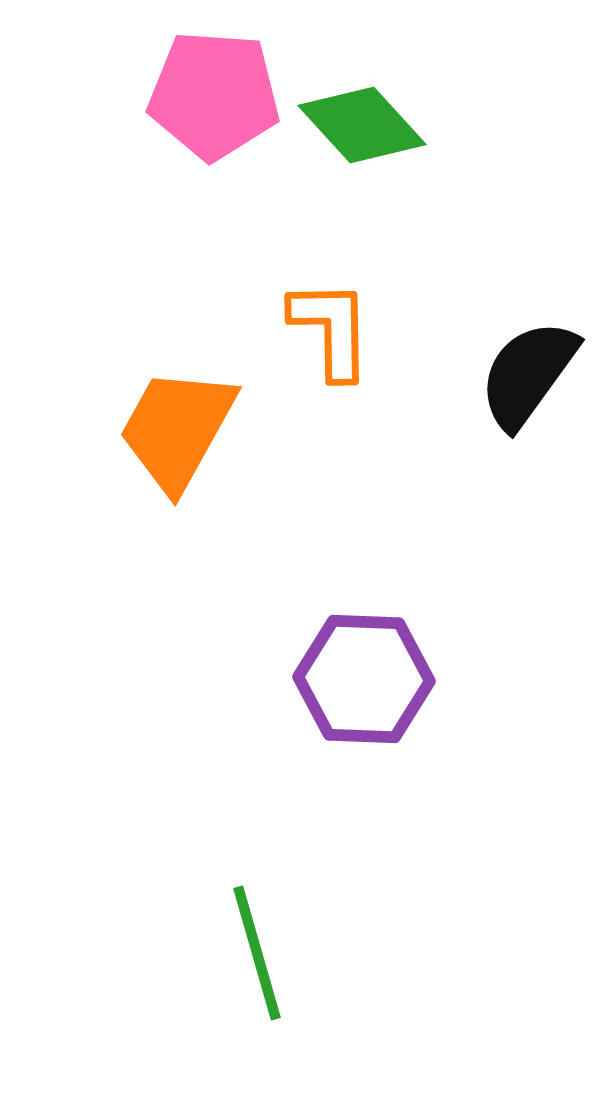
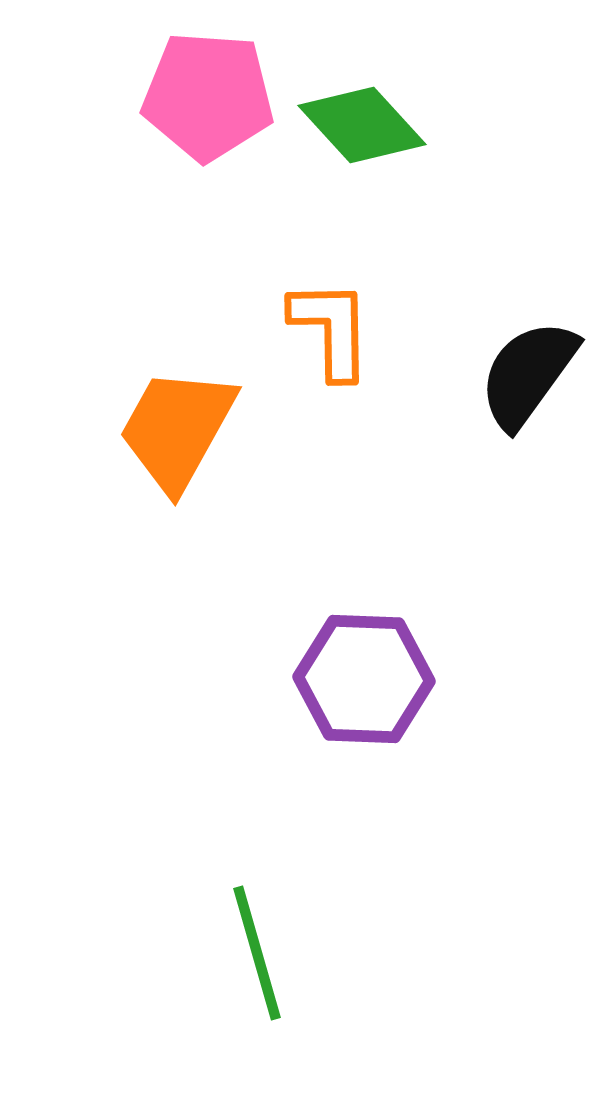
pink pentagon: moved 6 px left, 1 px down
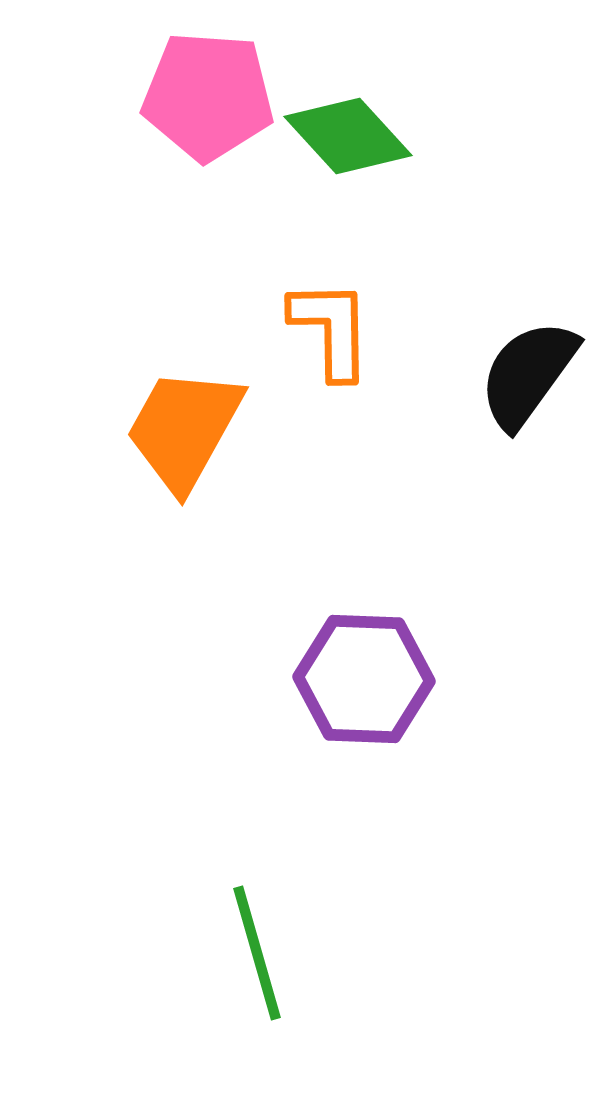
green diamond: moved 14 px left, 11 px down
orange trapezoid: moved 7 px right
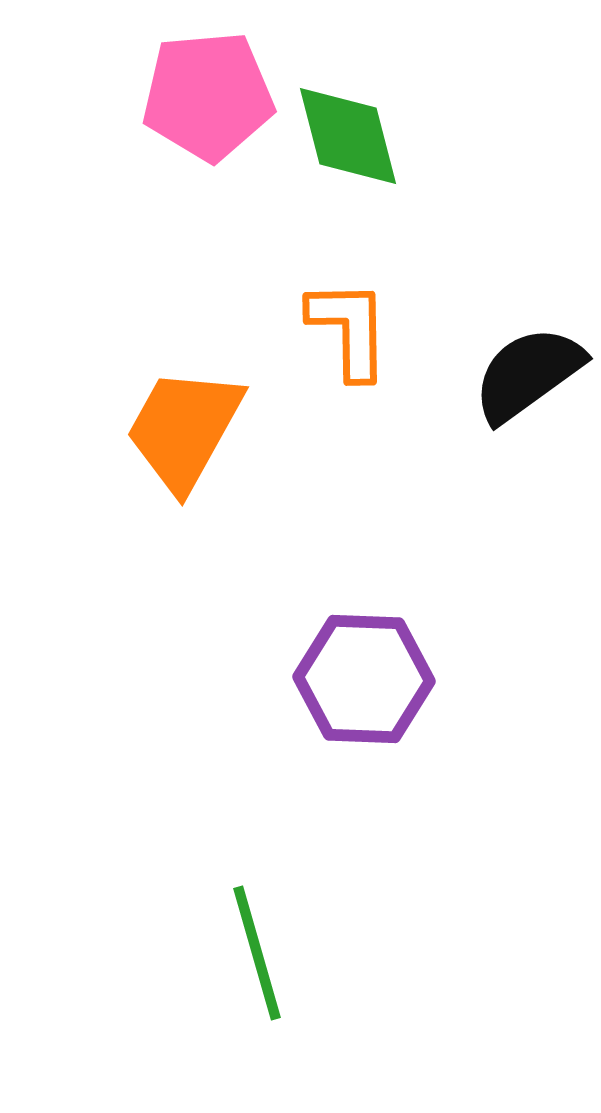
pink pentagon: rotated 9 degrees counterclockwise
green diamond: rotated 28 degrees clockwise
orange L-shape: moved 18 px right
black semicircle: rotated 18 degrees clockwise
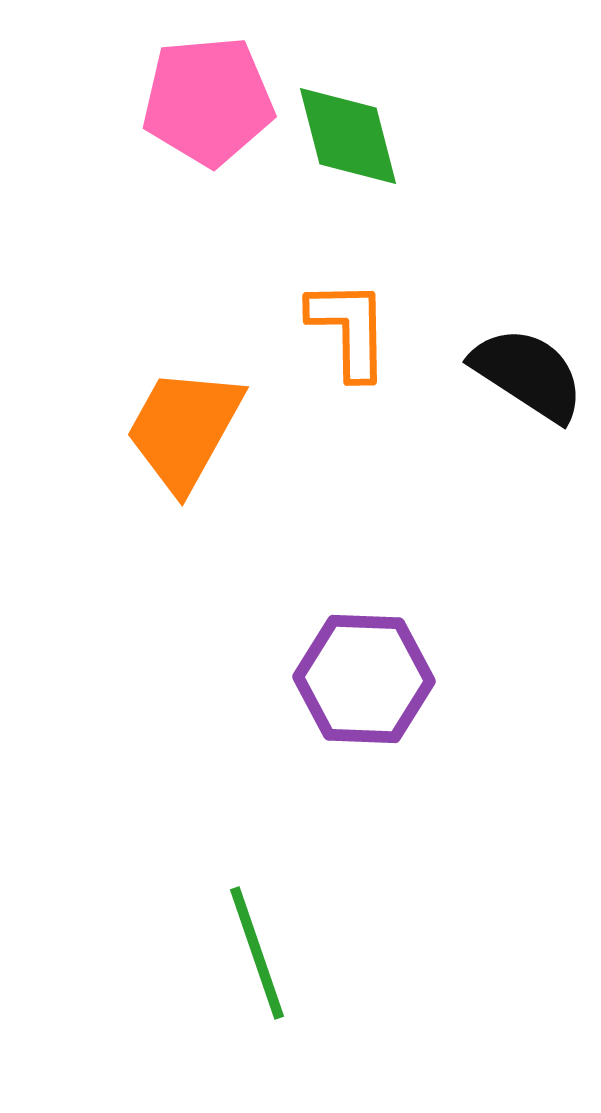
pink pentagon: moved 5 px down
black semicircle: rotated 69 degrees clockwise
green line: rotated 3 degrees counterclockwise
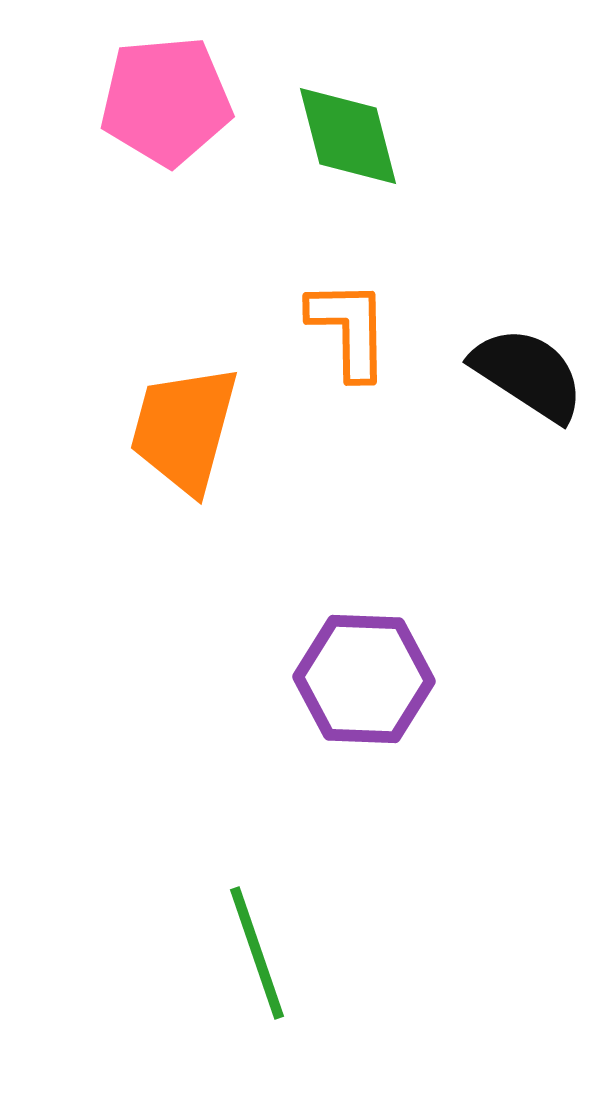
pink pentagon: moved 42 px left
orange trapezoid: rotated 14 degrees counterclockwise
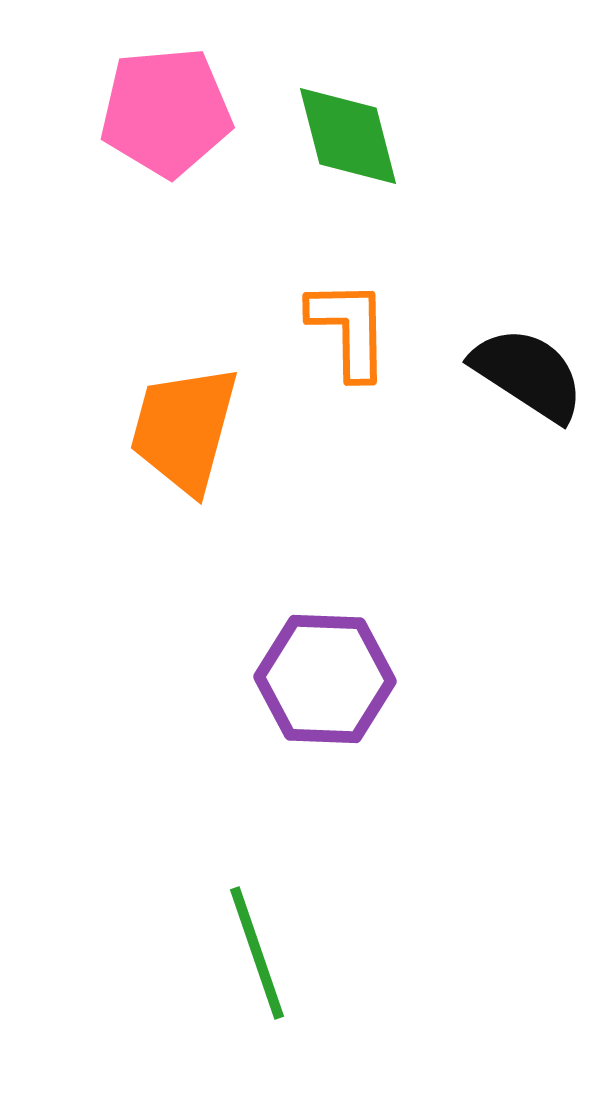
pink pentagon: moved 11 px down
purple hexagon: moved 39 px left
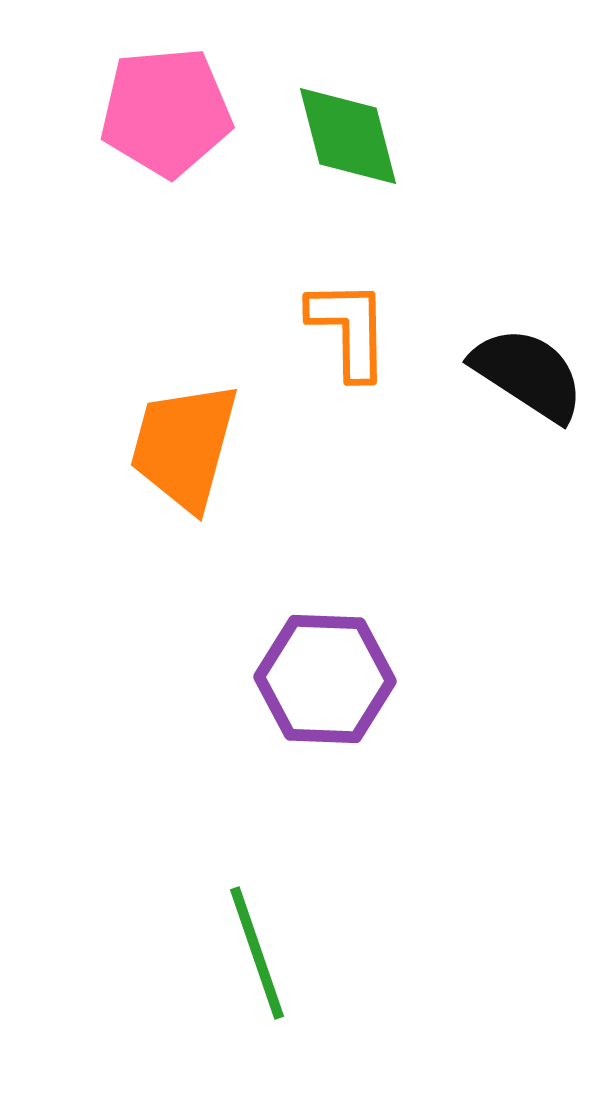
orange trapezoid: moved 17 px down
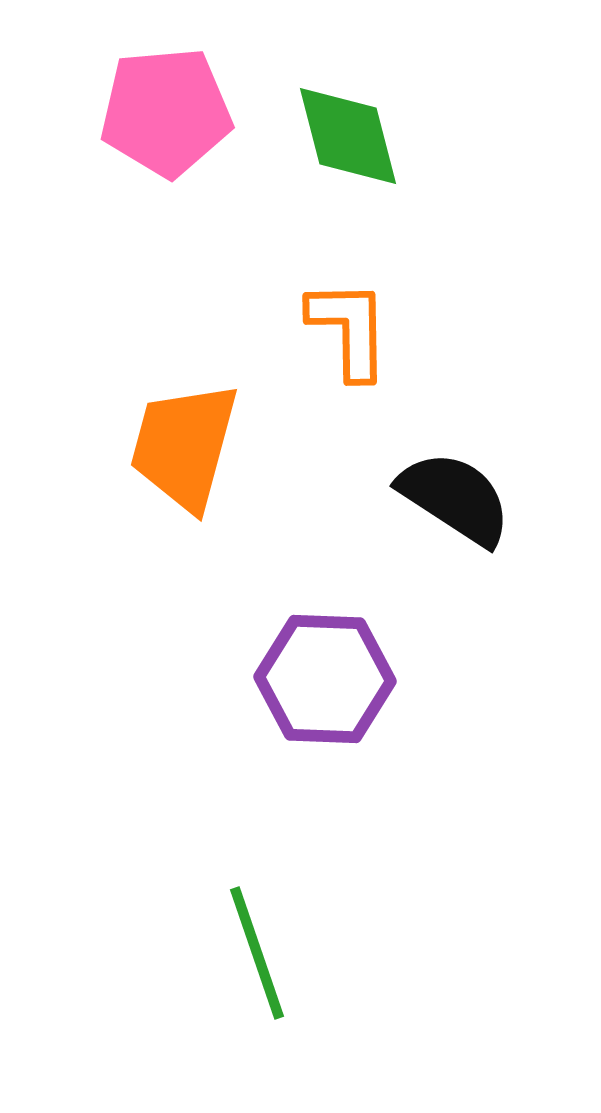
black semicircle: moved 73 px left, 124 px down
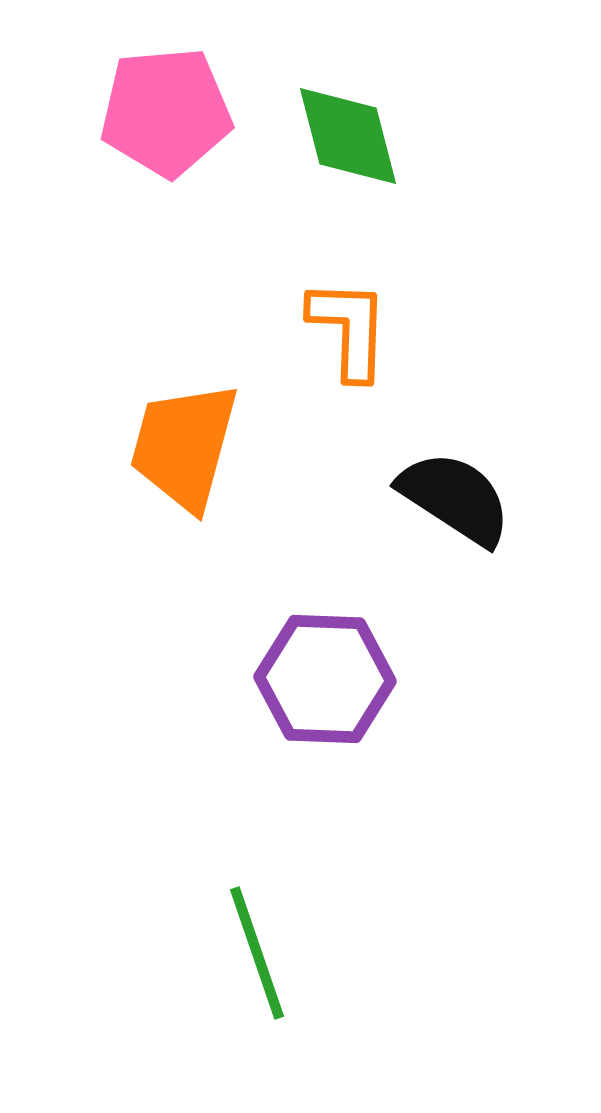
orange L-shape: rotated 3 degrees clockwise
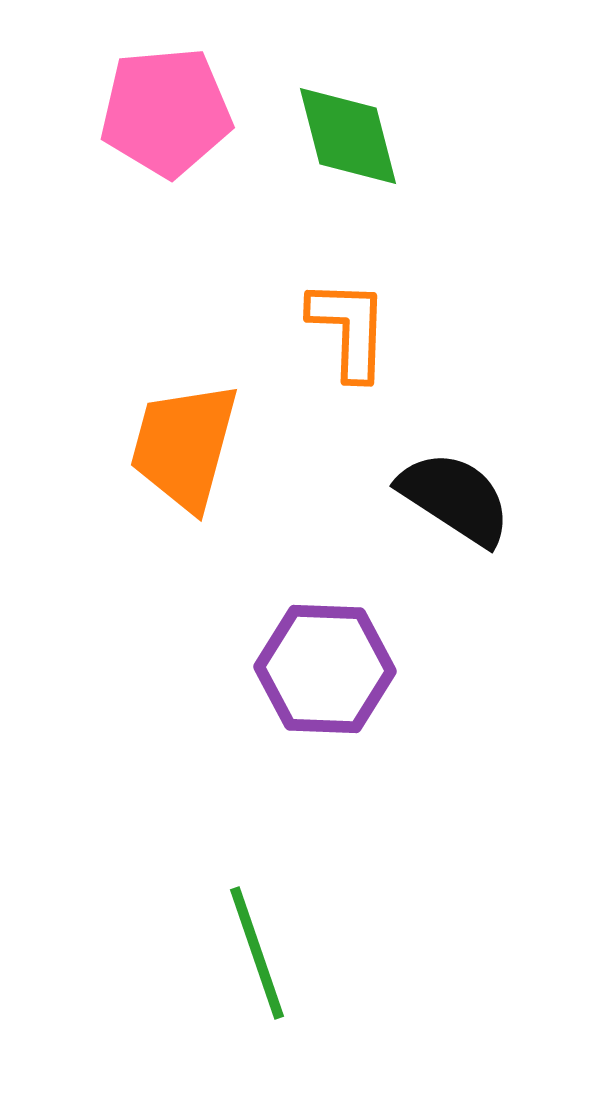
purple hexagon: moved 10 px up
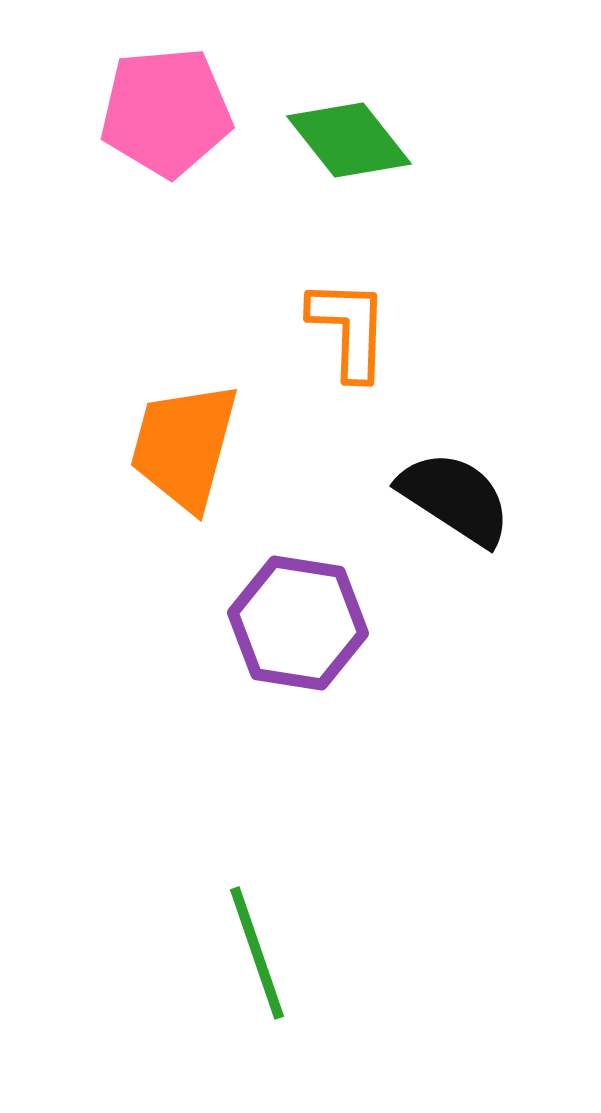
green diamond: moved 1 px right, 4 px down; rotated 24 degrees counterclockwise
purple hexagon: moved 27 px left, 46 px up; rotated 7 degrees clockwise
